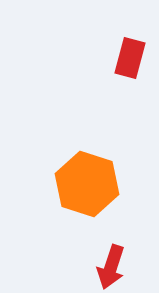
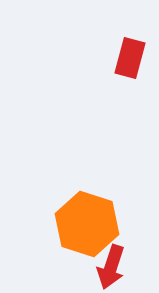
orange hexagon: moved 40 px down
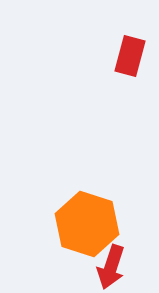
red rectangle: moved 2 px up
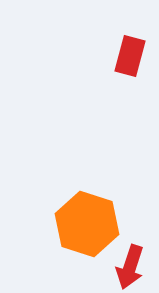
red arrow: moved 19 px right
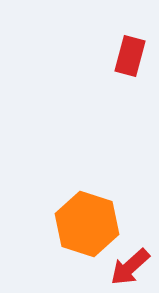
red arrow: rotated 30 degrees clockwise
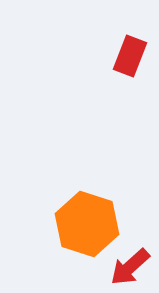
red rectangle: rotated 6 degrees clockwise
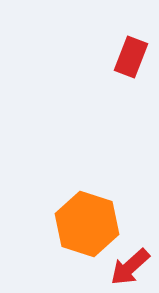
red rectangle: moved 1 px right, 1 px down
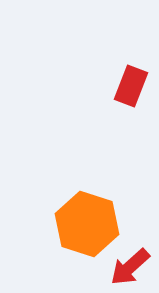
red rectangle: moved 29 px down
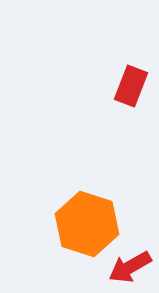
red arrow: rotated 12 degrees clockwise
